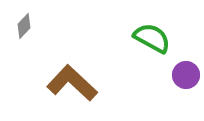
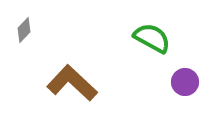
gray diamond: moved 4 px down
purple circle: moved 1 px left, 7 px down
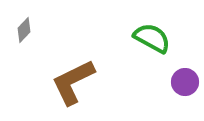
brown L-shape: moved 1 px right, 1 px up; rotated 69 degrees counterclockwise
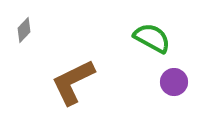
purple circle: moved 11 px left
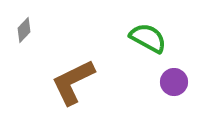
green semicircle: moved 4 px left
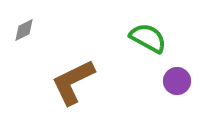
gray diamond: rotated 20 degrees clockwise
purple circle: moved 3 px right, 1 px up
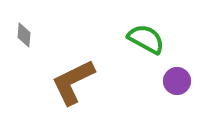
gray diamond: moved 5 px down; rotated 60 degrees counterclockwise
green semicircle: moved 2 px left, 1 px down
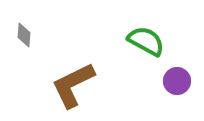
green semicircle: moved 2 px down
brown L-shape: moved 3 px down
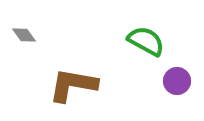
gray diamond: rotated 40 degrees counterclockwise
brown L-shape: rotated 36 degrees clockwise
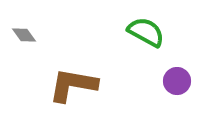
green semicircle: moved 9 px up
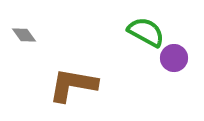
purple circle: moved 3 px left, 23 px up
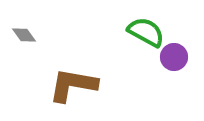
purple circle: moved 1 px up
